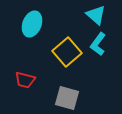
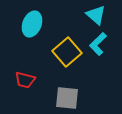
cyan L-shape: rotated 10 degrees clockwise
gray square: rotated 10 degrees counterclockwise
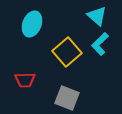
cyan triangle: moved 1 px right, 1 px down
cyan L-shape: moved 2 px right
red trapezoid: rotated 15 degrees counterclockwise
gray square: rotated 15 degrees clockwise
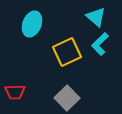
cyan triangle: moved 1 px left, 1 px down
yellow square: rotated 16 degrees clockwise
red trapezoid: moved 10 px left, 12 px down
gray square: rotated 25 degrees clockwise
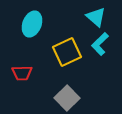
red trapezoid: moved 7 px right, 19 px up
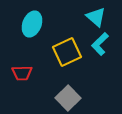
gray square: moved 1 px right
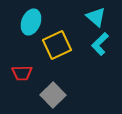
cyan ellipse: moved 1 px left, 2 px up
yellow square: moved 10 px left, 7 px up
gray square: moved 15 px left, 3 px up
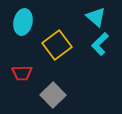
cyan ellipse: moved 8 px left; rotated 10 degrees counterclockwise
yellow square: rotated 12 degrees counterclockwise
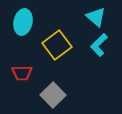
cyan L-shape: moved 1 px left, 1 px down
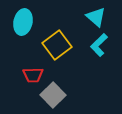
red trapezoid: moved 11 px right, 2 px down
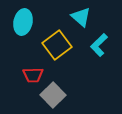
cyan triangle: moved 15 px left
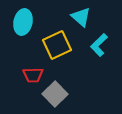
yellow square: rotated 12 degrees clockwise
gray square: moved 2 px right, 1 px up
